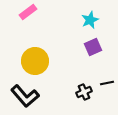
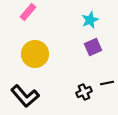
pink rectangle: rotated 12 degrees counterclockwise
yellow circle: moved 7 px up
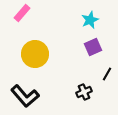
pink rectangle: moved 6 px left, 1 px down
black line: moved 9 px up; rotated 48 degrees counterclockwise
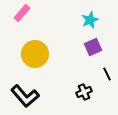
black line: rotated 56 degrees counterclockwise
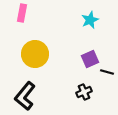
pink rectangle: rotated 30 degrees counterclockwise
purple square: moved 3 px left, 12 px down
black line: moved 2 px up; rotated 48 degrees counterclockwise
black L-shape: rotated 80 degrees clockwise
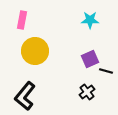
pink rectangle: moved 7 px down
cyan star: rotated 24 degrees clockwise
yellow circle: moved 3 px up
black line: moved 1 px left, 1 px up
black cross: moved 3 px right; rotated 14 degrees counterclockwise
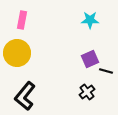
yellow circle: moved 18 px left, 2 px down
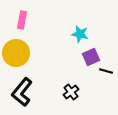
cyan star: moved 10 px left, 14 px down; rotated 12 degrees clockwise
yellow circle: moved 1 px left
purple square: moved 1 px right, 2 px up
black cross: moved 16 px left
black L-shape: moved 3 px left, 4 px up
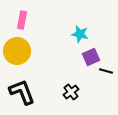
yellow circle: moved 1 px right, 2 px up
black L-shape: rotated 120 degrees clockwise
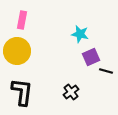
black L-shape: rotated 28 degrees clockwise
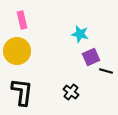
pink rectangle: rotated 24 degrees counterclockwise
black cross: rotated 14 degrees counterclockwise
